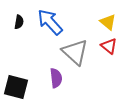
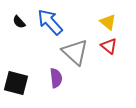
black semicircle: rotated 128 degrees clockwise
black square: moved 4 px up
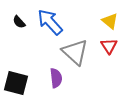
yellow triangle: moved 2 px right, 1 px up
red triangle: rotated 18 degrees clockwise
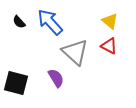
red triangle: rotated 30 degrees counterclockwise
purple semicircle: rotated 24 degrees counterclockwise
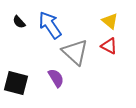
blue arrow: moved 3 px down; rotated 8 degrees clockwise
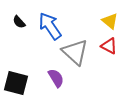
blue arrow: moved 1 px down
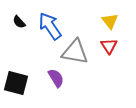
yellow triangle: rotated 12 degrees clockwise
red triangle: rotated 30 degrees clockwise
gray triangle: rotated 32 degrees counterclockwise
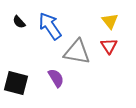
gray triangle: moved 2 px right
